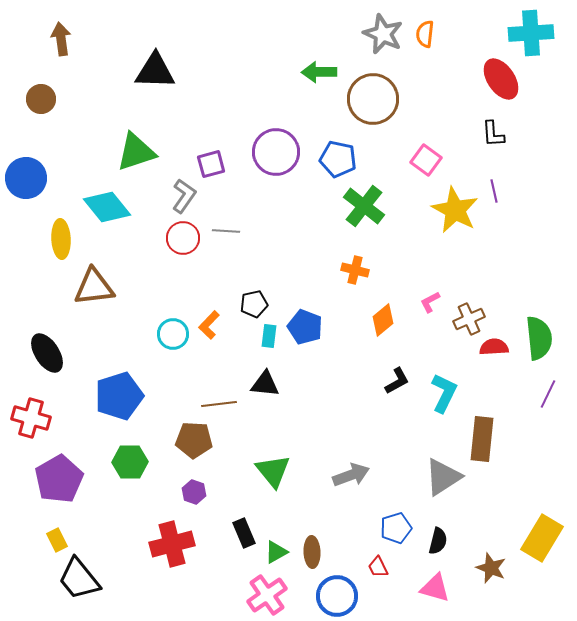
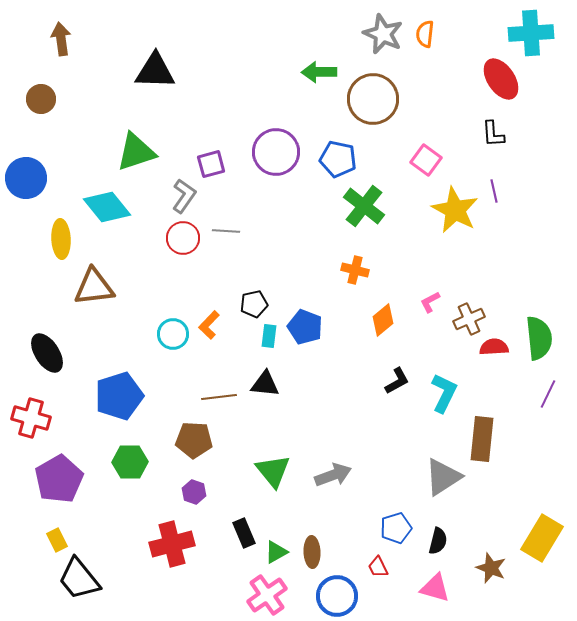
brown line at (219, 404): moved 7 px up
gray arrow at (351, 475): moved 18 px left
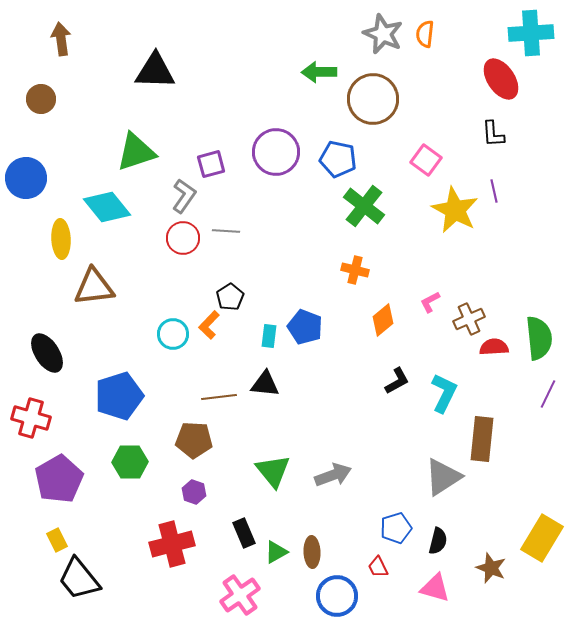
black pentagon at (254, 304): moved 24 px left, 7 px up; rotated 20 degrees counterclockwise
pink cross at (267, 595): moved 27 px left
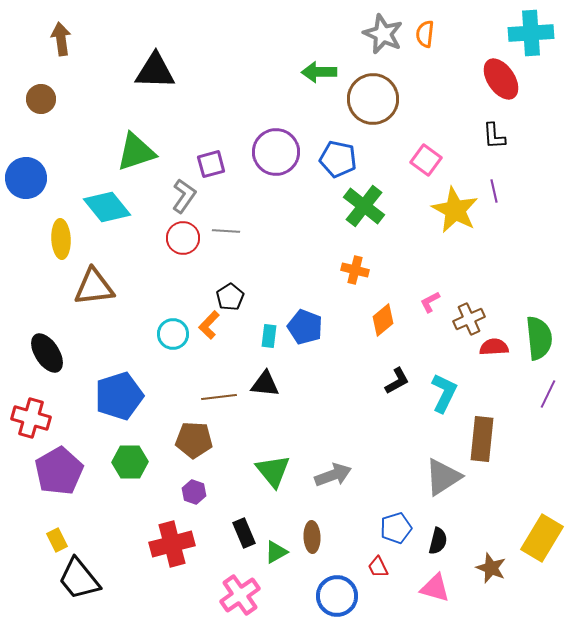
black L-shape at (493, 134): moved 1 px right, 2 px down
purple pentagon at (59, 479): moved 8 px up
brown ellipse at (312, 552): moved 15 px up
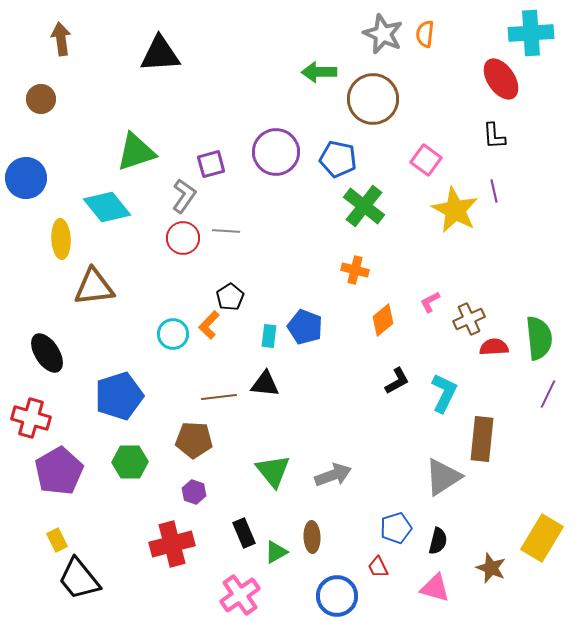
black triangle at (155, 71): moved 5 px right, 17 px up; rotated 6 degrees counterclockwise
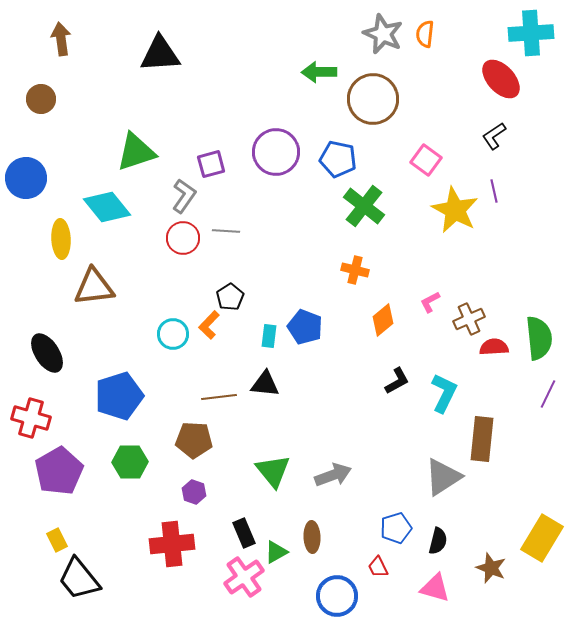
red ellipse at (501, 79): rotated 9 degrees counterclockwise
black L-shape at (494, 136): rotated 60 degrees clockwise
red cross at (172, 544): rotated 9 degrees clockwise
pink cross at (240, 595): moved 4 px right, 18 px up
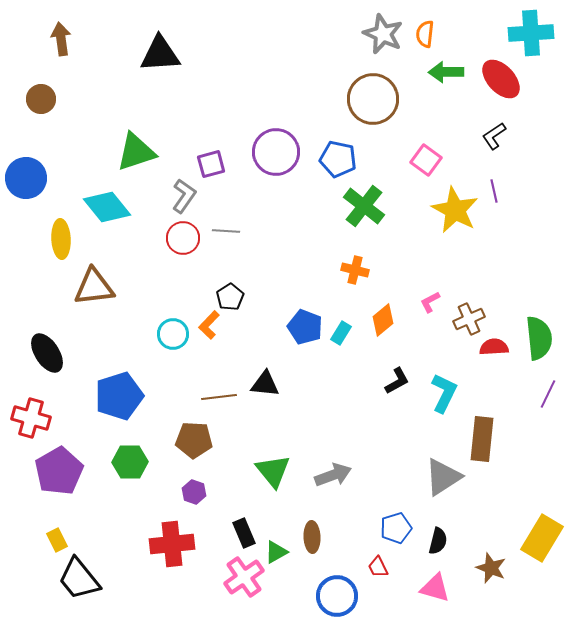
green arrow at (319, 72): moved 127 px right
cyan rectangle at (269, 336): moved 72 px right, 3 px up; rotated 25 degrees clockwise
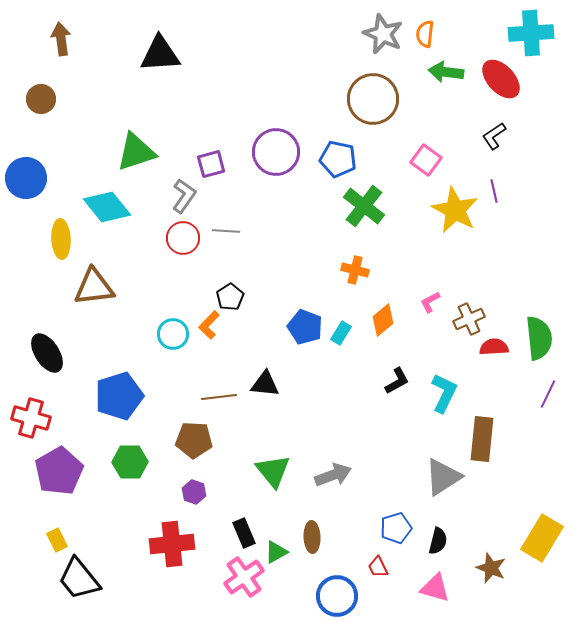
green arrow at (446, 72): rotated 8 degrees clockwise
